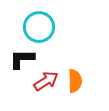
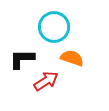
cyan circle: moved 15 px right
orange semicircle: moved 3 px left, 23 px up; rotated 70 degrees counterclockwise
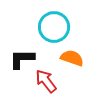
red arrow: rotated 95 degrees counterclockwise
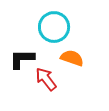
red arrow: moved 2 px up
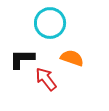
cyan circle: moved 4 px left, 4 px up
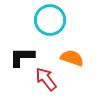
cyan circle: moved 3 px up
black L-shape: moved 2 px up
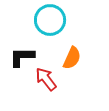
orange semicircle: rotated 95 degrees clockwise
